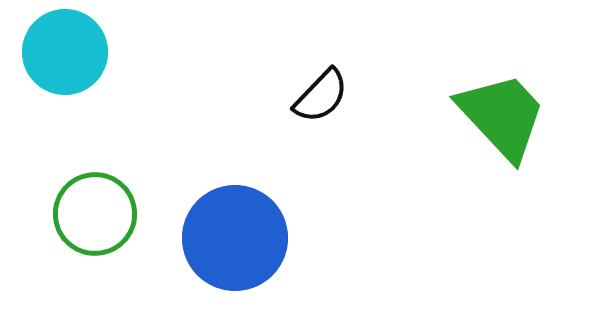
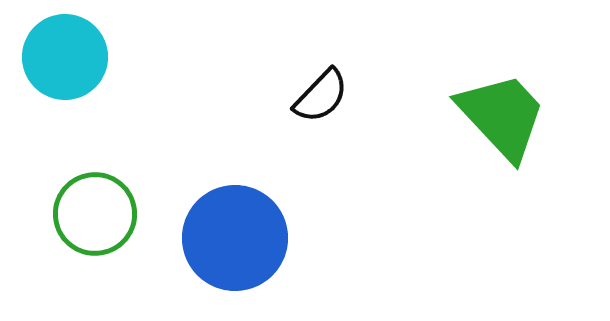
cyan circle: moved 5 px down
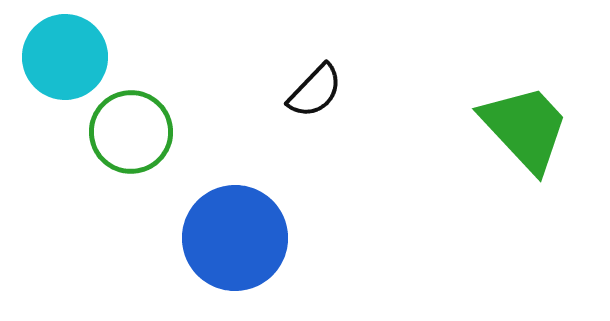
black semicircle: moved 6 px left, 5 px up
green trapezoid: moved 23 px right, 12 px down
green circle: moved 36 px right, 82 px up
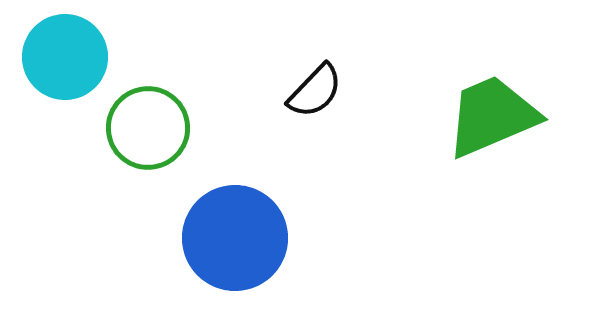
green trapezoid: moved 33 px left, 12 px up; rotated 70 degrees counterclockwise
green circle: moved 17 px right, 4 px up
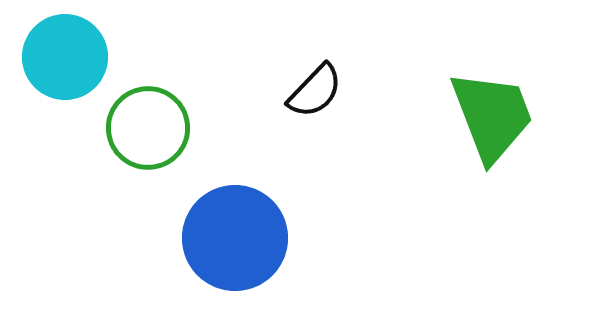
green trapezoid: rotated 92 degrees clockwise
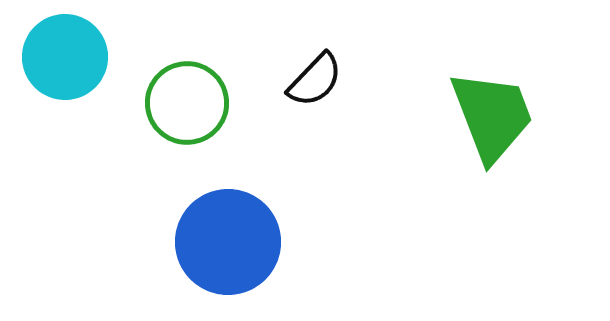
black semicircle: moved 11 px up
green circle: moved 39 px right, 25 px up
blue circle: moved 7 px left, 4 px down
